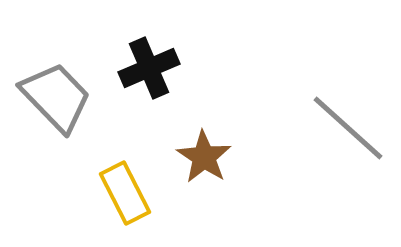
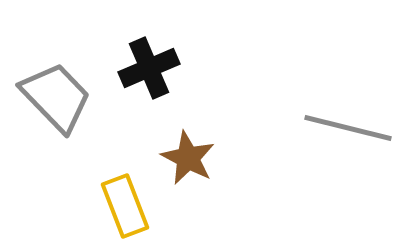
gray line: rotated 28 degrees counterclockwise
brown star: moved 16 px left, 1 px down; rotated 6 degrees counterclockwise
yellow rectangle: moved 13 px down; rotated 6 degrees clockwise
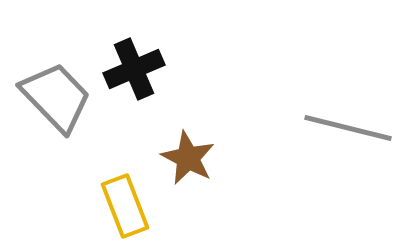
black cross: moved 15 px left, 1 px down
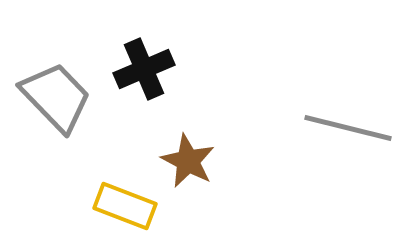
black cross: moved 10 px right
brown star: moved 3 px down
yellow rectangle: rotated 48 degrees counterclockwise
